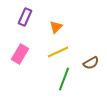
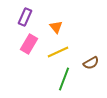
orange triangle: rotated 24 degrees counterclockwise
pink rectangle: moved 9 px right, 10 px up
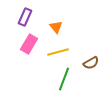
yellow line: rotated 10 degrees clockwise
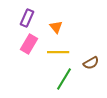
purple rectangle: moved 2 px right, 1 px down
yellow line: rotated 15 degrees clockwise
green line: rotated 10 degrees clockwise
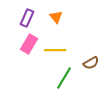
orange triangle: moved 10 px up
yellow line: moved 3 px left, 2 px up
green line: moved 1 px up
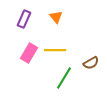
purple rectangle: moved 3 px left, 1 px down
pink rectangle: moved 9 px down
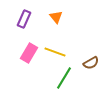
yellow line: moved 2 px down; rotated 20 degrees clockwise
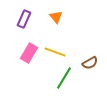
brown semicircle: moved 1 px left
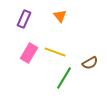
orange triangle: moved 4 px right, 1 px up
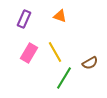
orange triangle: rotated 32 degrees counterclockwise
yellow line: rotated 40 degrees clockwise
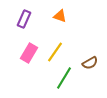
yellow line: rotated 65 degrees clockwise
